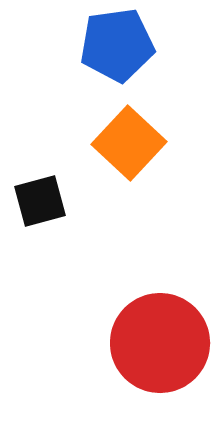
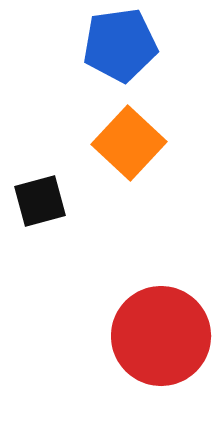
blue pentagon: moved 3 px right
red circle: moved 1 px right, 7 px up
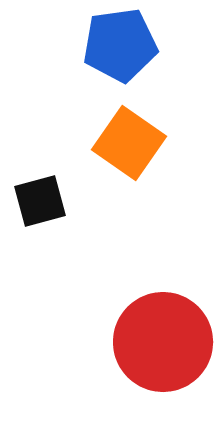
orange square: rotated 8 degrees counterclockwise
red circle: moved 2 px right, 6 px down
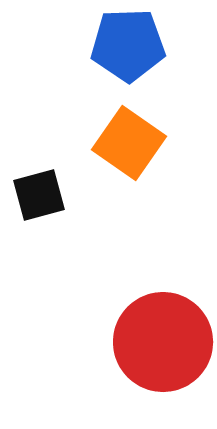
blue pentagon: moved 8 px right; rotated 6 degrees clockwise
black square: moved 1 px left, 6 px up
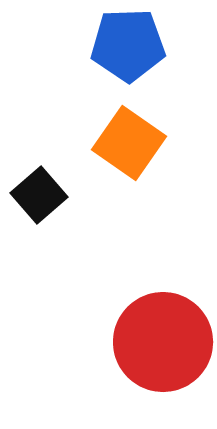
black square: rotated 26 degrees counterclockwise
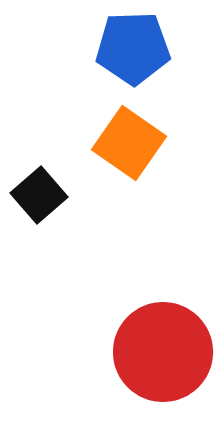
blue pentagon: moved 5 px right, 3 px down
red circle: moved 10 px down
